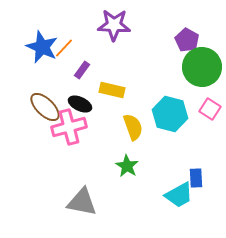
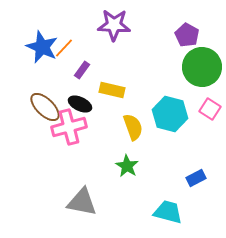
purple pentagon: moved 5 px up
blue rectangle: rotated 66 degrees clockwise
cyan trapezoid: moved 11 px left, 17 px down; rotated 136 degrees counterclockwise
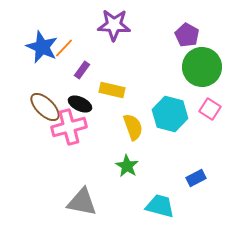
cyan trapezoid: moved 8 px left, 6 px up
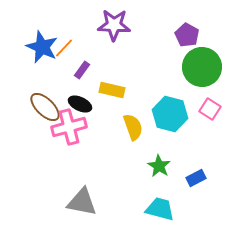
green star: moved 32 px right
cyan trapezoid: moved 3 px down
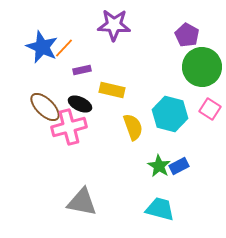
purple rectangle: rotated 42 degrees clockwise
blue rectangle: moved 17 px left, 12 px up
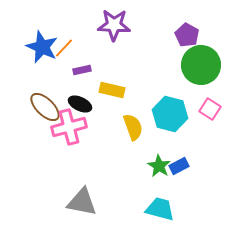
green circle: moved 1 px left, 2 px up
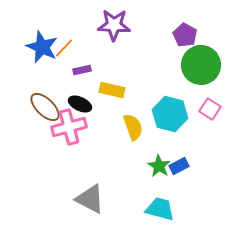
purple pentagon: moved 2 px left
gray triangle: moved 8 px right, 3 px up; rotated 16 degrees clockwise
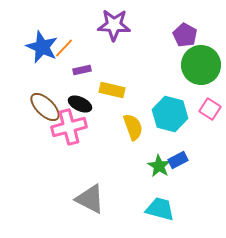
blue rectangle: moved 1 px left, 6 px up
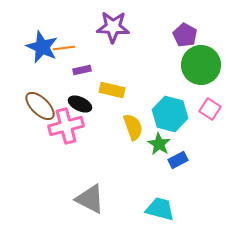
purple star: moved 1 px left, 2 px down
orange line: rotated 40 degrees clockwise
brown ellipse: moved 5 px left, 1 px up
pink cross: moved 3 px left, 1 px up
green star: moved 22 px up
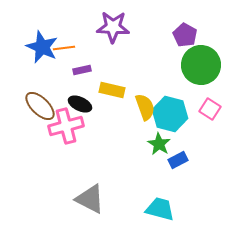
yellow semicircle: moved 12 px right, 20 px up
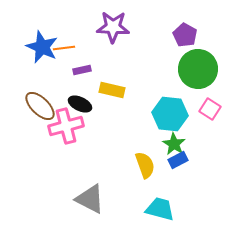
green circle: moved 3 px left, 4 px down
yellow semicircle: moved 58 px down
cyan hexagon: rotated 8 degrees counterclockwise
green star: moved 15 px right
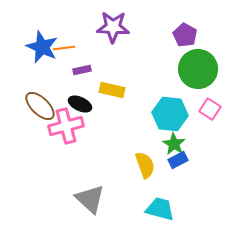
gray triangle: rotated 16 degrees clockwise
